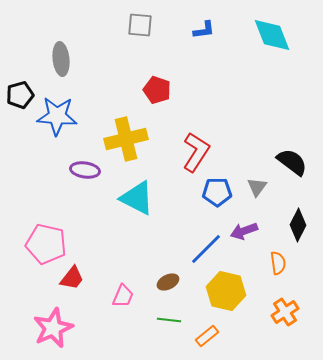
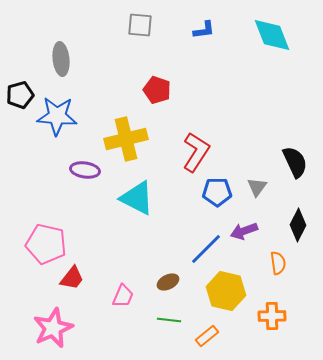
black semicircle: moved 3 px right; rotated 28 degrees clockwise
orange cross: moved 13 px left, 4 px down; rotated 32 degrees clockwise
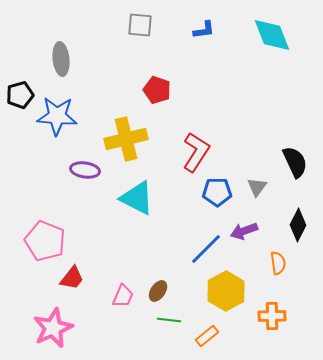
pink pentagon: moved 1 px left, 3 px up; rotated 9 degrees clockwise
brown ellipse: moved 10 px left, 9 px down; rotated 30 degrees counterclockwise
yellow hexagon: rotated 18 degrees clockwise
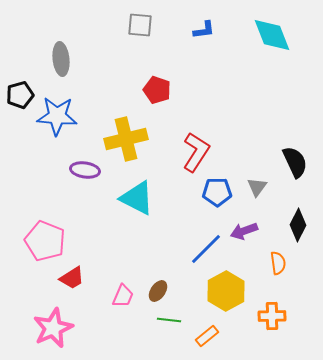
red trapezoid: rotated 20 degrees clockwise
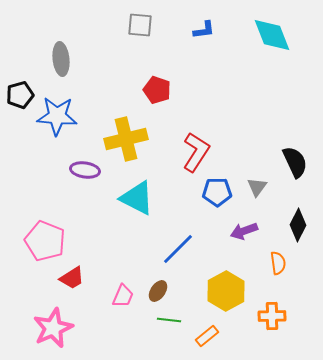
blue line: moved 28 px left
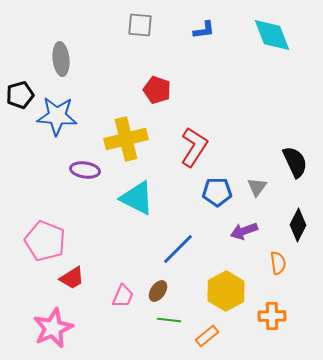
red L-shape: moved 2 px left, 5 px up
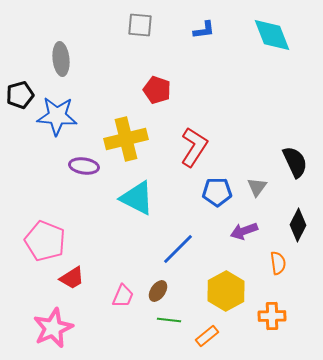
purple ellipse: moved 1 px left, 4 px up
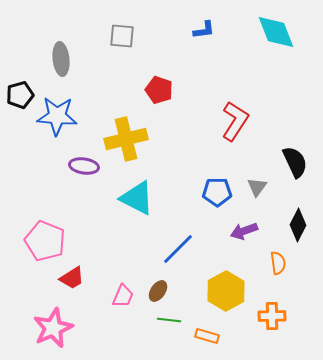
gray square: moved 18 px left, 11 px down
cyan diamond: moved 4 px right, 3 px up
red pentagon: moved 2 px right
red L-shape: moved 41 px right, 26 px up
orange rectangle: rotated 55 degrees clockwise
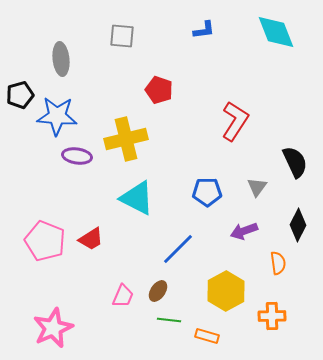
purple ellipse: moved 7 px left, 10 px up
blue pentagon: moved 10 px left
red trapezoid: moved 19 px right, 39 px up
